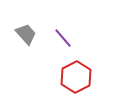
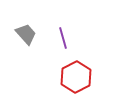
purple line: rotated 25 degrees clockwise
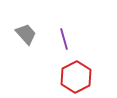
purple line: moved 1 px right, 1 px down
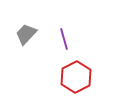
gray trapezoid: rotated 95 degrees counterclockwise
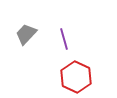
red hexagon: rotated 8 degrees counterclockwise
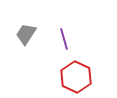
gray trapezoid: rotated 10 degrees counterclockwise
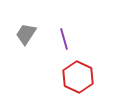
red hexagon: moved 2 px right
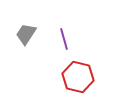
red hexagon: rotated 12 degrees counterclockwise
